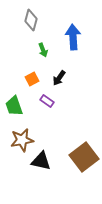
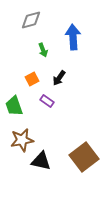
gray diamond: rotated 60 degrees clockwise
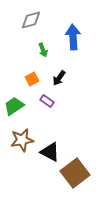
green trapezoid: rotated 75 degrees clockwise
brown square: moved 9 px left, 16 px down
black triangle: moved 9 px right, 9 px up; rotated 15 degrees clockwise
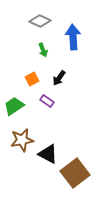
gray diamond: moved 9 px right, 1 px down; rotated 40 degrees clockwise
black triangle: moved 2 px left, 2 px down
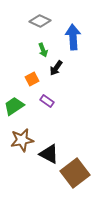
black arrow: moved 3 px left, 10 px up
black triangle: moved 1 px right
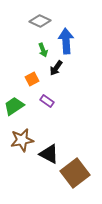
blue arrow: moved 7 px left, 4 px down
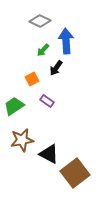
green arrow: rotated 64 degrees clockwise
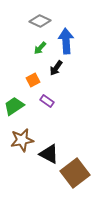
green arrow: moved 3 px left, 2 px up
orange square: moved 1 px right, 1 px down
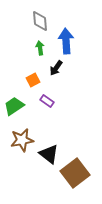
gray diamond: rotated 60 degrees clockwise
green arrow: rotated 128 degrees clockwise
black triangle: rotated 10 degrees clockwise
